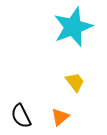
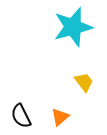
cyan star: rotated 6 degrees clockwise
yellow trapezoid: moved 9 px right
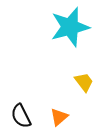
cyan star: moved 3 px left
orange triangle: moved 1 px left
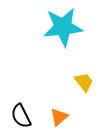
cyan star: moved 7 px left; rotated 9 degrees clockwise
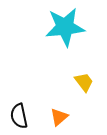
cyan star: moved 2 px right
black semicircle: moved 2 px left; rotated 15 degrees clockwise
